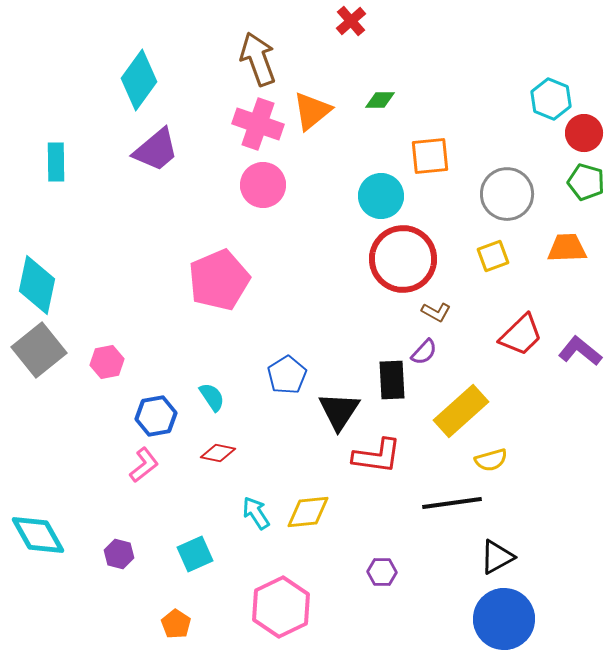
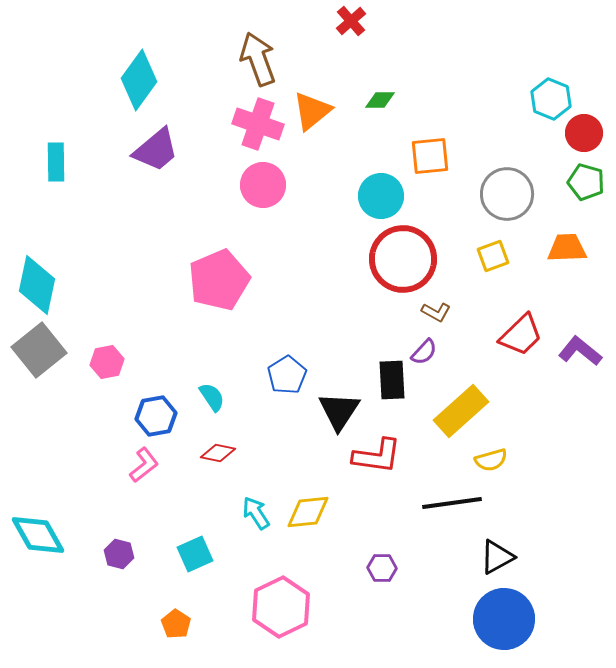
purple hexagon at (382, 572): moved 4 px up
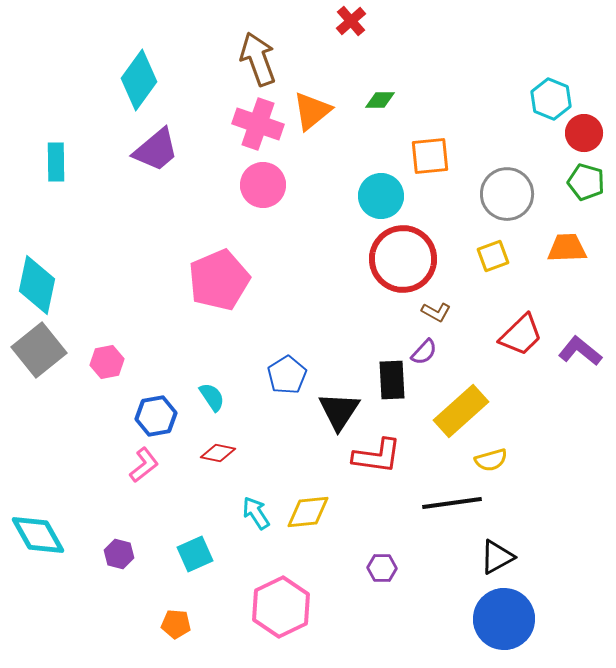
orange pentagon at (176, 624): rotated 28 degrees counterclockwise
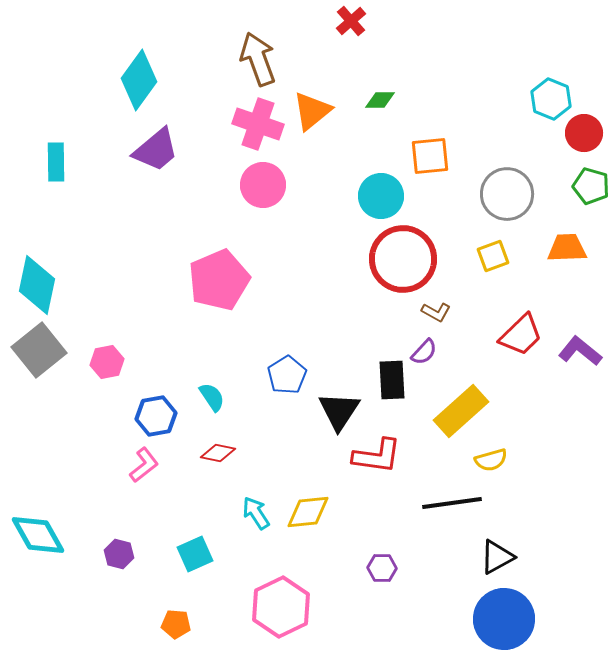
green pentagon at (586, 182): moved 5 px right, 4 px down
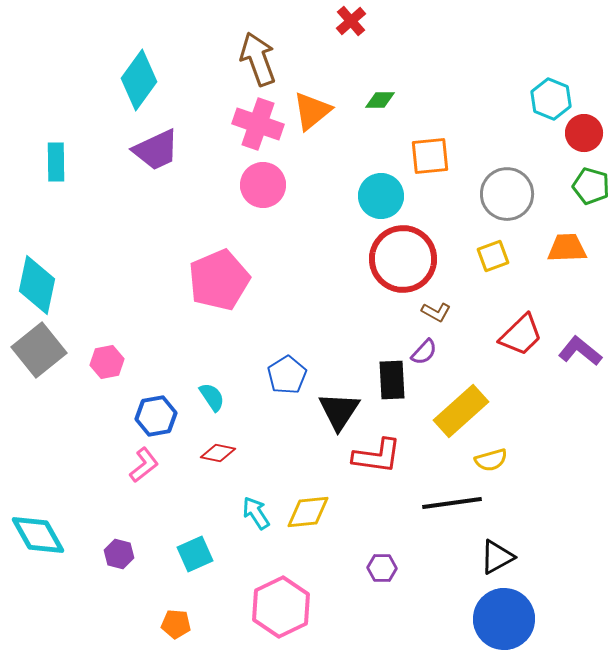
purple trapezoid at (156, 150): rotated 15 degrees clockwise
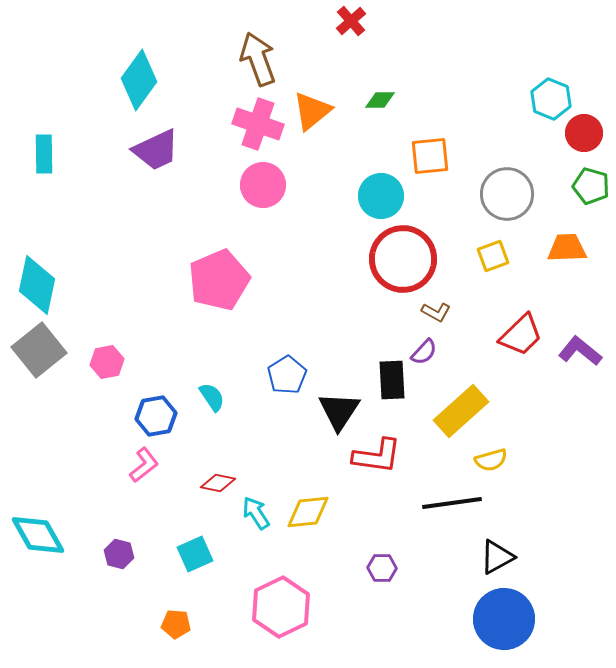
cyan rectangle at (56, 162): moved 12 px left, 8 px up
red diamond at (218, 453): moved 30 px down
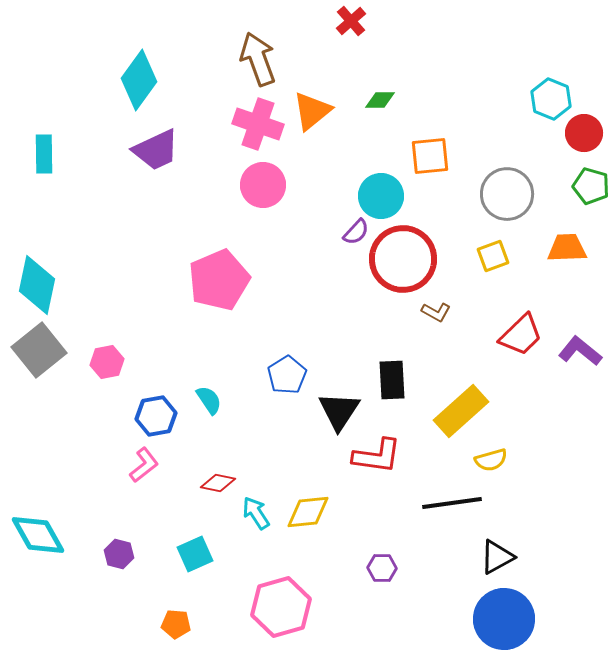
purple semicircle at (424, 352): moved 68 px left, 120 px up
cyan semicircle at (212, 397): moved 3 px left, 3 px down
pink hexagon at (281, 607): rotated 10 degrees clockwise
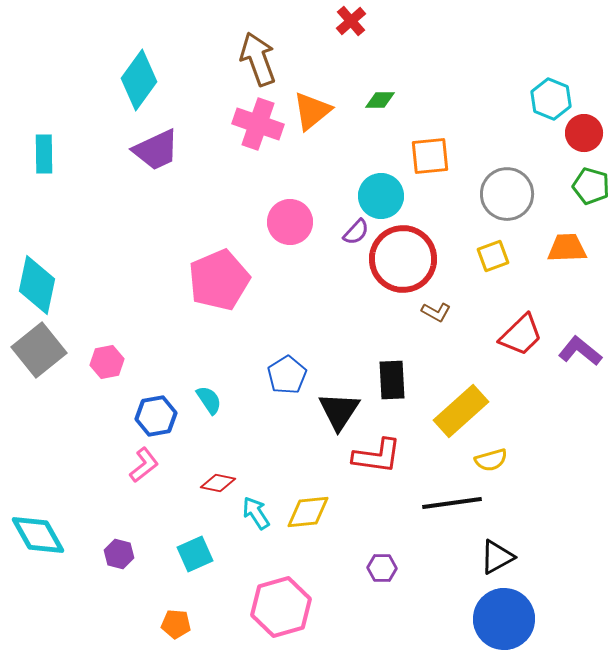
pink circle at (263, 185): moved 27 px right, 37 px down
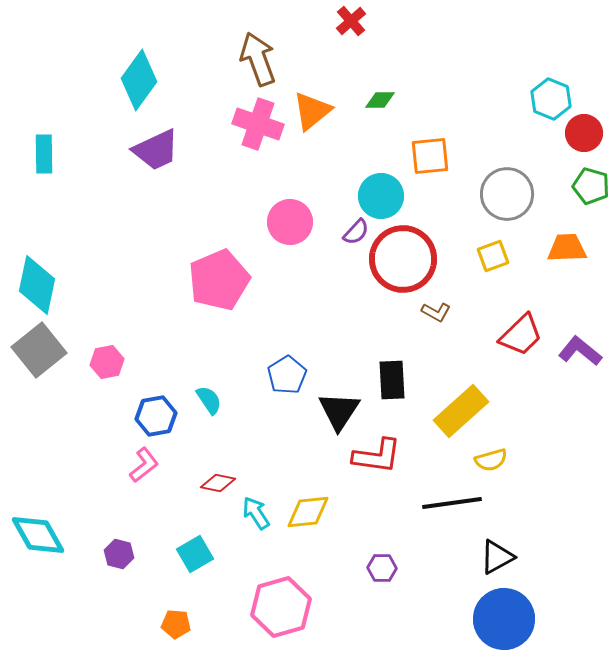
cyan square at (195, 554): rotated 6 degrees counterclockwise
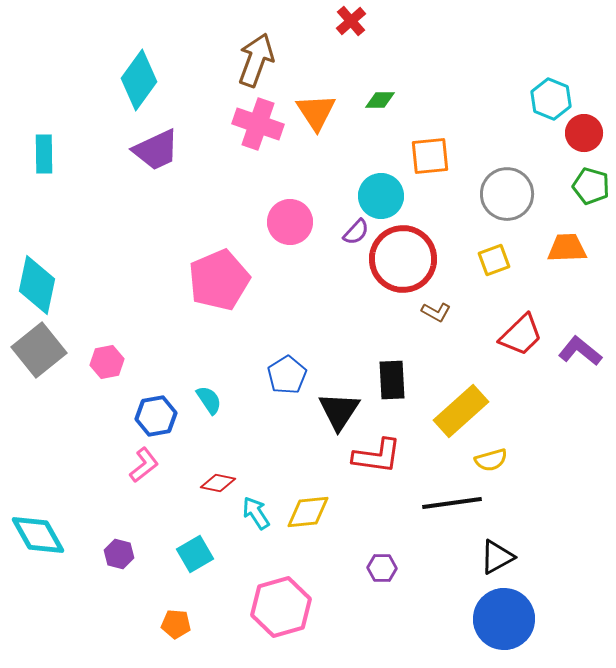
brown arrow at (258, 59): moved 2 px left, 1 px down; rotated 40 degrees clockwise
orange triangle at (312, 111): moved 4 px right, 1 px down; rotated 24 degrees counterclockwise
yellow square at (493, 256): moved 1 px right, 4 px down
